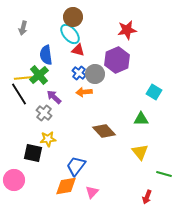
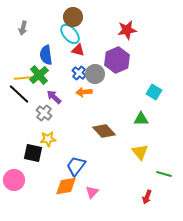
black line: rotated 15 degrees counterclockwise
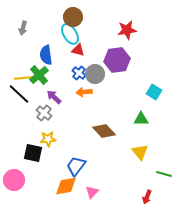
cyan ellipse: rotated 10 degrees clockwise
purple hexagon: rotated 15 degrees clockwise
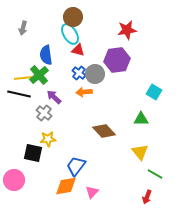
black line: rotated 30 degrees counterclockwise
green line: moved 9 px left; rotated 14 degrees clockwise
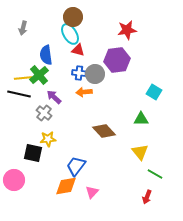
blue cross: rotated 32 degrees counterclockwise
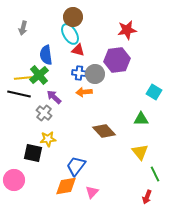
green line: rotated 35 degrees clockwise
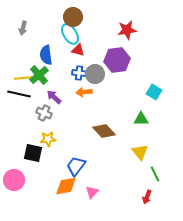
gray cross: rotated 14 degrees counterclockwise
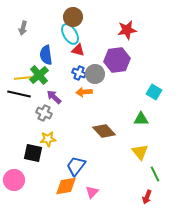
blue cross: rotated 16 degrees clockwise
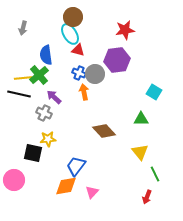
red star: moved 2 px left
orange arrow: rotated 84 degrees clockwise
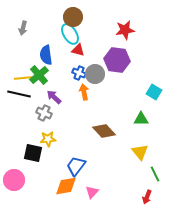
purple hexagon: rotated 15 degrees clockwise
